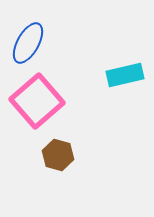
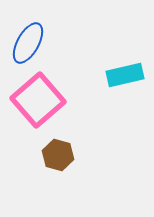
pink square: moved 1 px right, 1 px up
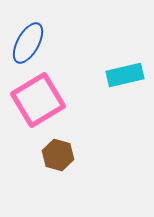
pink square: rotated 10 degrees clockwise
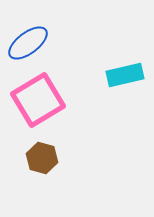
blue ellipse: rotated 24 degrees clockwise
brown hexagon: moved 16 px left, 3 px down
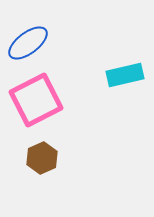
pink square: moved 2 px left; rotated 4 degrees clockwise
brown hexagon: rotated 20 degrees clockwise
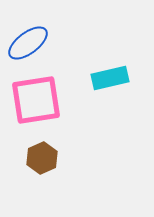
cyan rectangle: moved 15 px left, 3 px down
pink square: rotated 18 degrees clockwise
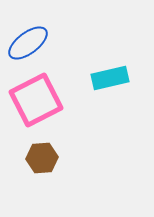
pink square: rotated 18 degrees counterclockwise
brown hexagon: rotated 20 degrees clockwise
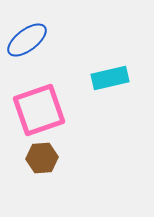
blue ellipse: moved 1 px left, 3 px up
pink square: moved 3 px right, 10 px down; rotated 8 degrees clockwise
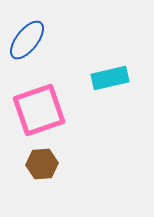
blue ellipse: rotated 15 degrees counterclockwise
brown hexagon: moved 6 px down
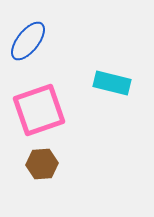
blue ellipse: moved 1 px right, 1 px down
cyan rectangle: moved 2 px right, 5 px down; rotated 27 degrees clockwise
